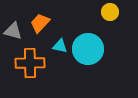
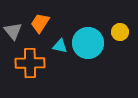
yellow circle: moved 10 px right, 20 px down
orange trapezoid: rotated 10 degrees counterclockwise
gray triangle: rotated 36 degrees clockwise
cyan circle: moved 6 px up
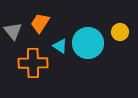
cyan triangle: rotated 21 degrees clockwise
orange cross: moved 3 px right
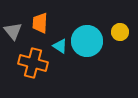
orange trapezoid: rotated 30 degrees counterclockwise
cyan circle: moved 1 px left, 2 px up
orange cross: rotated 16 degrees clockwise
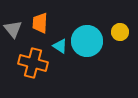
gray triangle: moved 2 px up
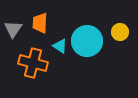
gray triangle: rotated 12 degrees clockwise
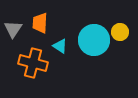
cyan circle: moved 7 px right, 1 px up
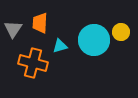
yellow circle: moved 1 px right
cyan triangle: rotated 49 degrees counterclockwise
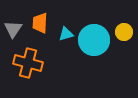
yellow circle: moved 3 px right
cyan triangle: moved 6 px right, 12 px up
orange cross: moved 5 px left
